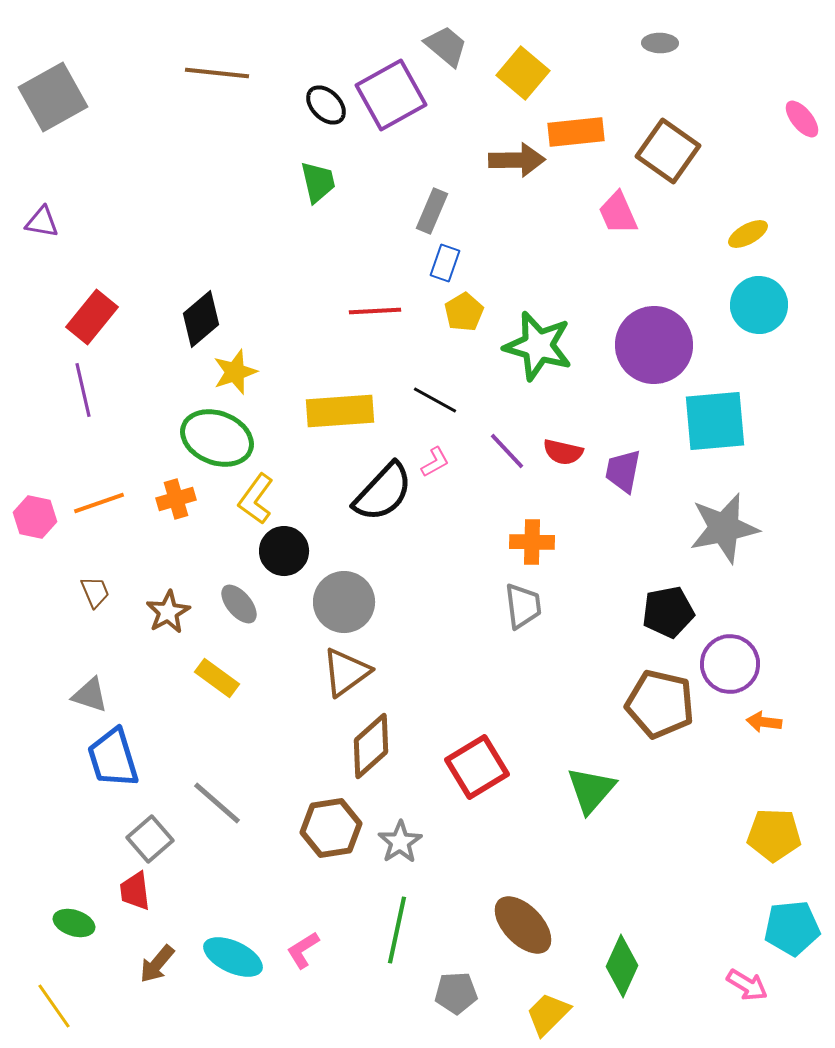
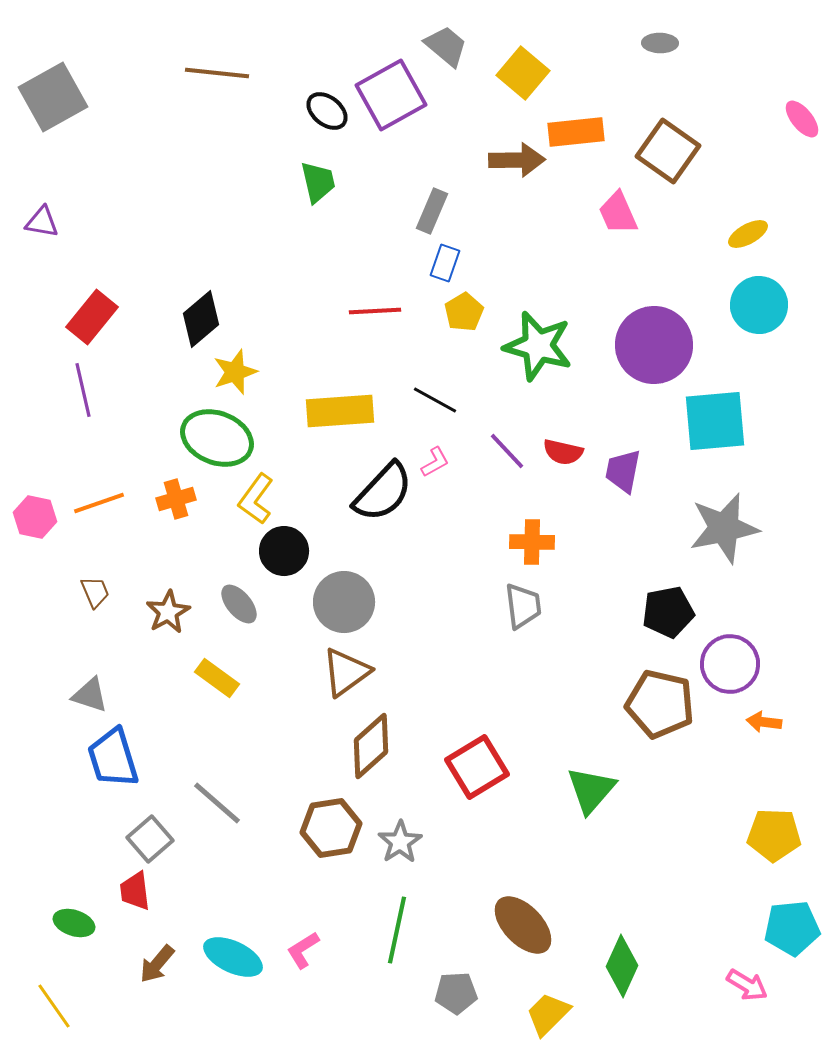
black ellipse at (326, 105): moved 1 px right, 6 px down; rotated 6 degrees counterclockwise
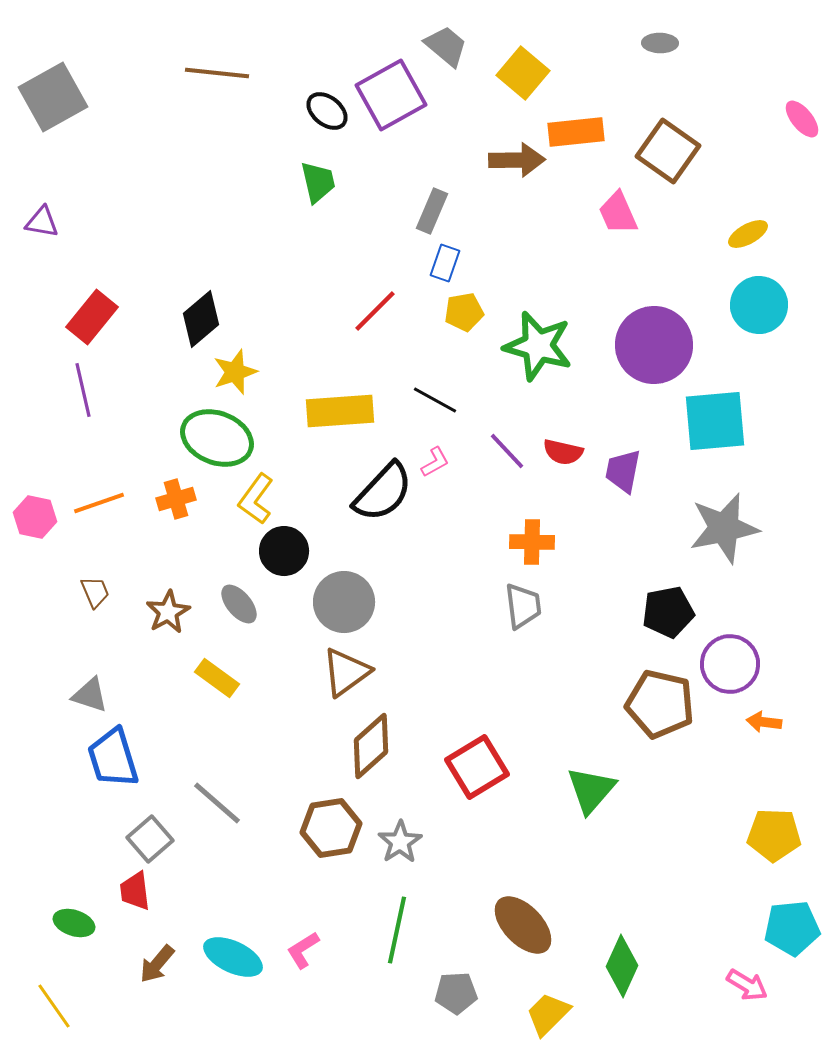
red line at (375, 311): rotated 42 degrees counterclockwise
yellow pentagon at (464, 312): rotated 21 degrees clockwise
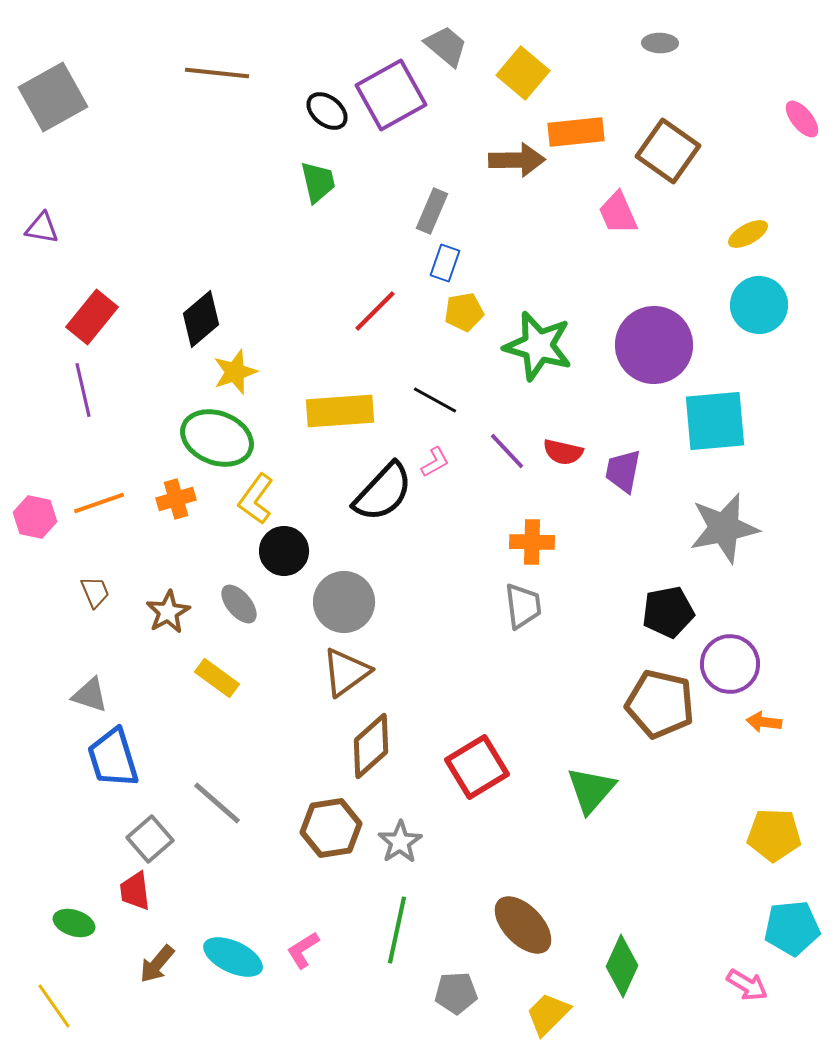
purple triangle at (42, 222): moved 6 px down
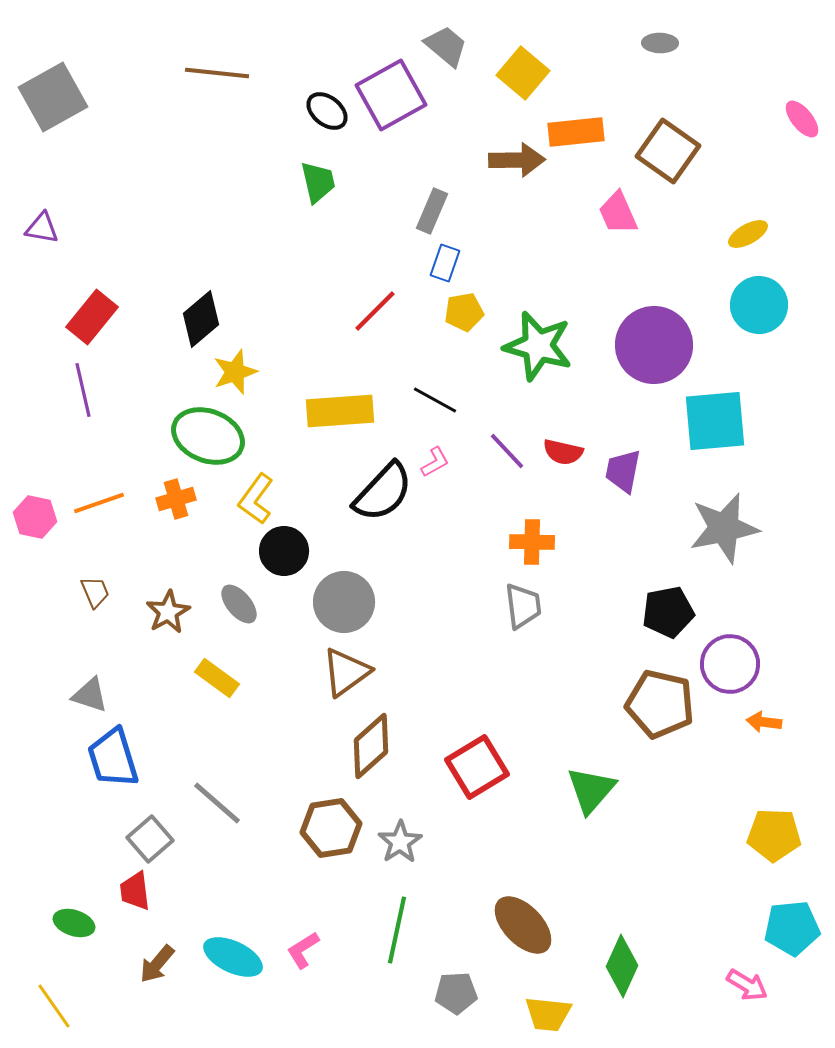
green ellipse at (217, 438): moved 9 px left, 2 px up
yellow trapezoid at (548, 1014): rotated 129 degrees counterclockwise
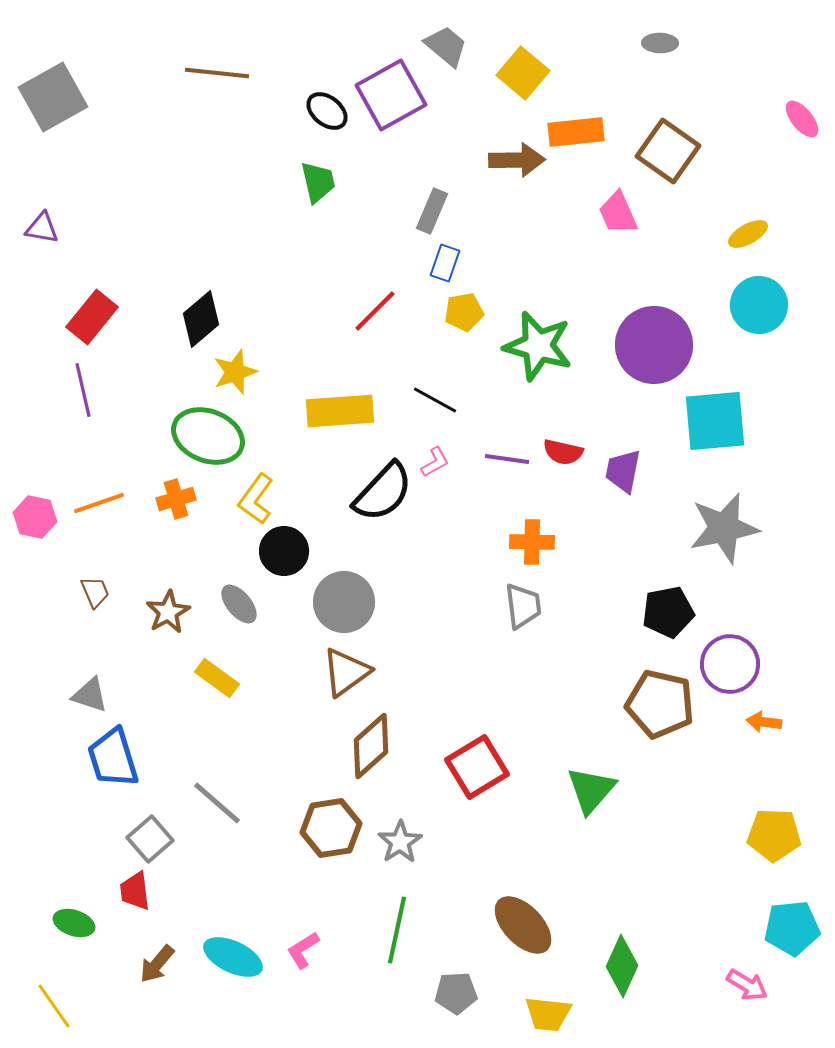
purple line at (507, 451): moved 8 px down; rotated 39 degrees counterclockwise
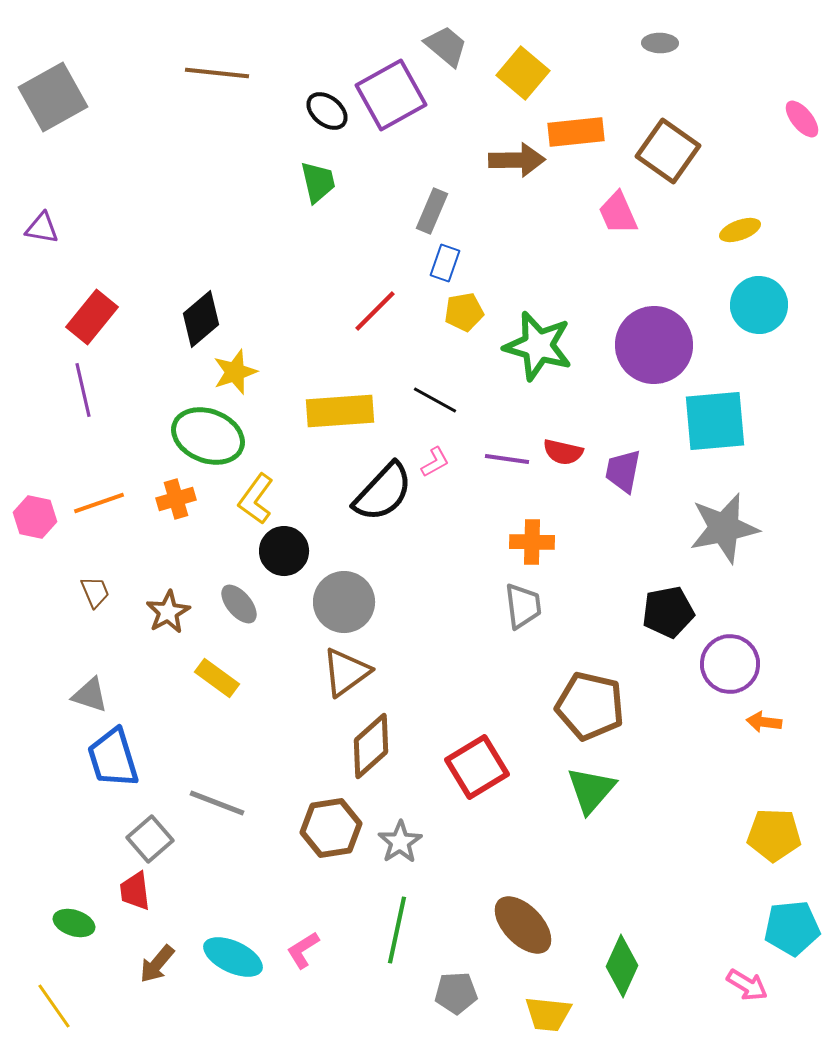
yellow ellipse at (748, 234): moved 8 px left, 4 px up; rotated 9 degrees clockwise
brown pentagon at (660, 704): moved 70 px left, 2 px down
gray line at (217, 803): rotated 20 degrees counterclockwise
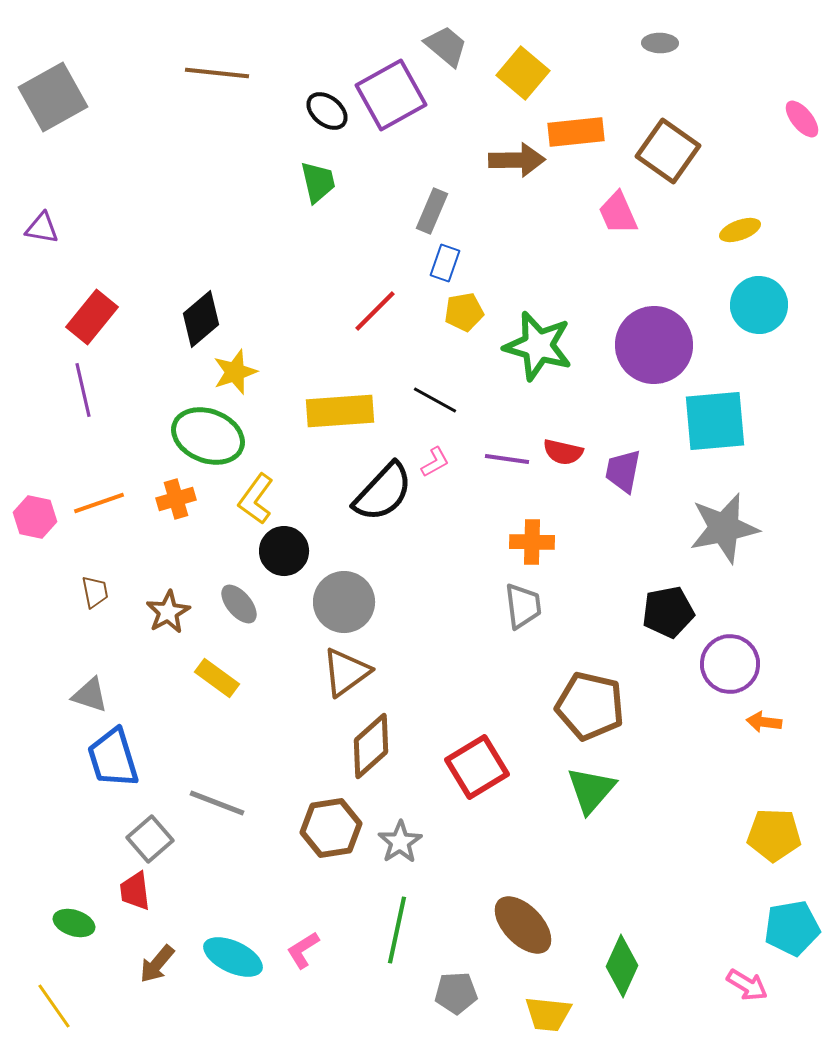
brown trapezoid at (95, 592): rotated 12 degrees clockwise
cyan pentagon at (792, 928): rotated 4 degrees counterclockwise
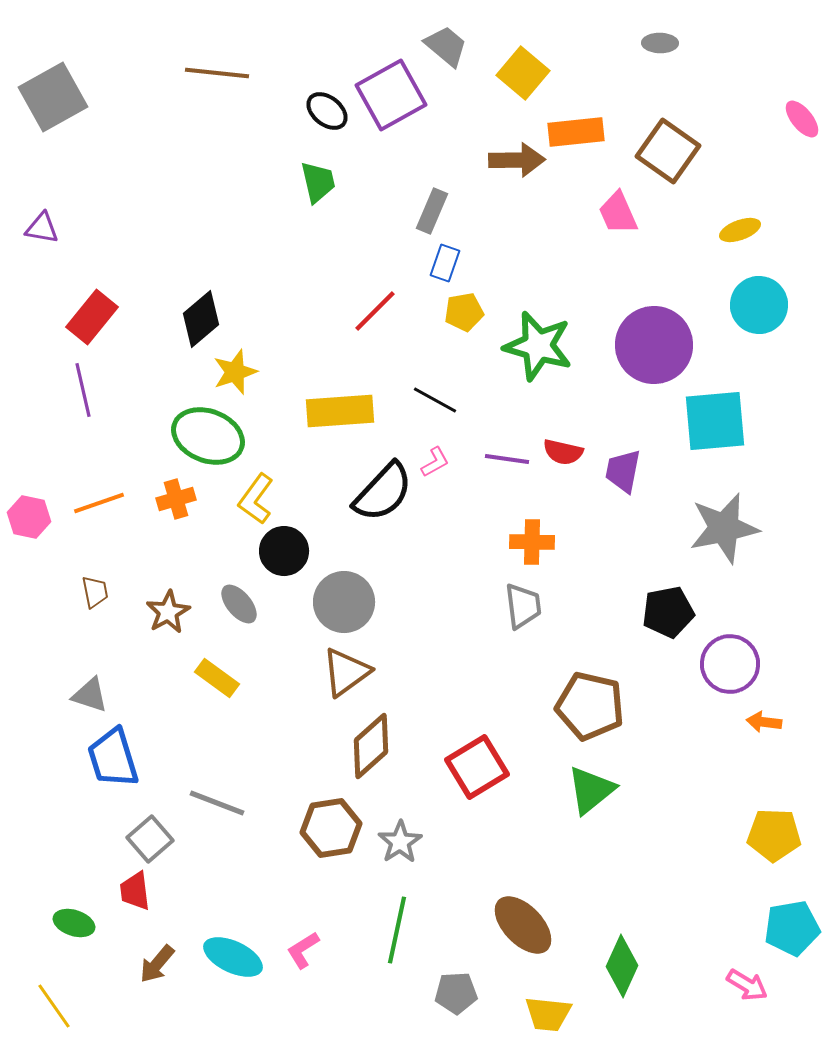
pink hexagon at (35, 517): moved 6 px left
green triangle at (591, 790): rotated 10 degrees clockwise
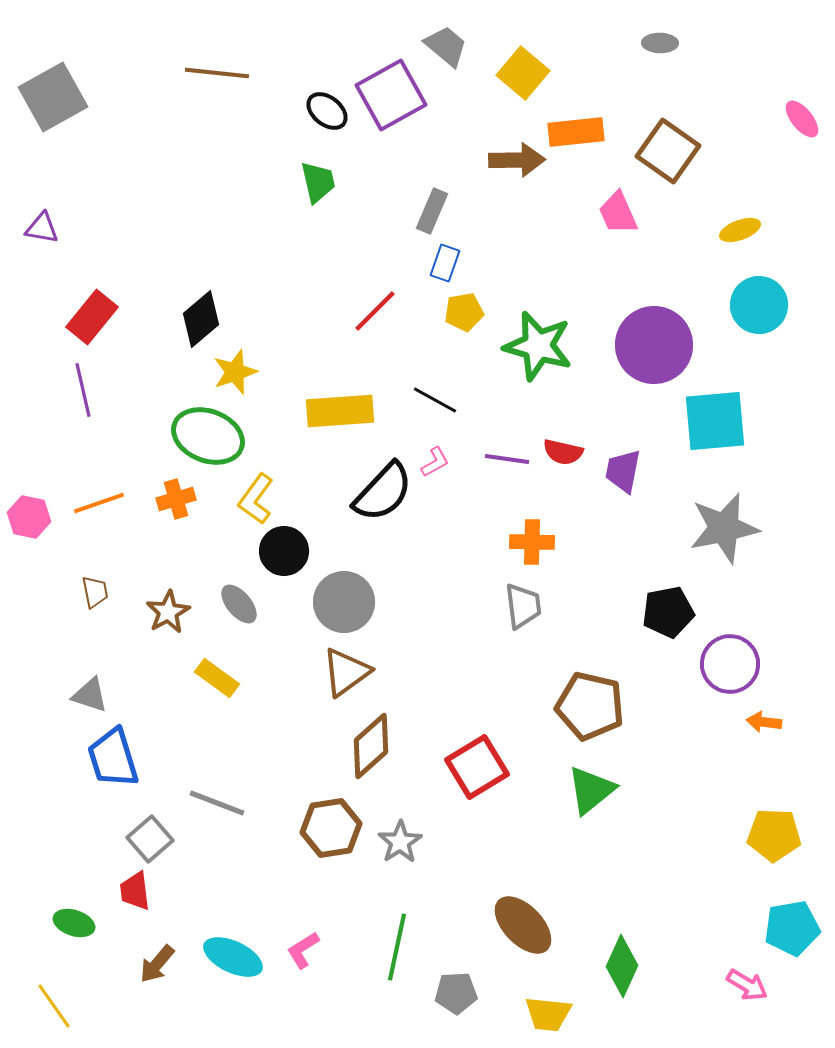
green line at (397, 930): moved 17 px down
